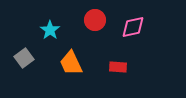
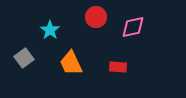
red circle: moved 1 px right, 3 px up
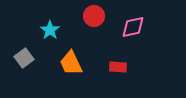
red circle: moved 2 px left, 1 px up
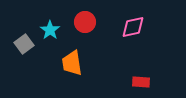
red circle: moved 9 px left, 6 px down
gray square: moved 14 px up
orange trapezoid: moved 1 px right; rotated 16 degrees clockwise
red rectangle: moved 23 px right, 15 px down
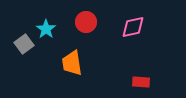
red circle: moved 1 px right
cyan star: moved 4 px left, 1 px up
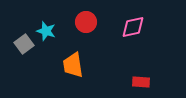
cyan star: moved 2 px down; rotated 18 degrees counterclockwise
orange trapezoid: moved 1 px right, 2 px down
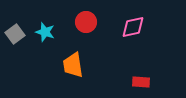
cyan star: moved 1 px left, 1 px down
gray square: moved 9 px left, 10 px up
